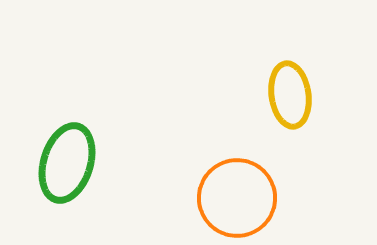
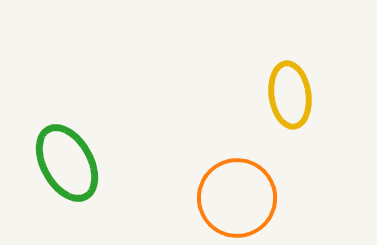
green ellipse: rotated 46 degrees counterclockwise
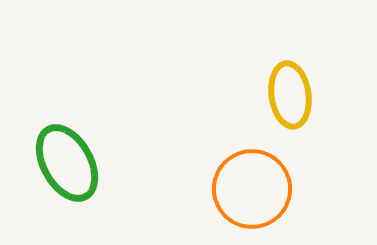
orange circle: moved 15 px right, 9 px up
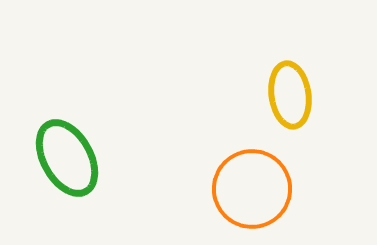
green ellipse: moved 5 px up
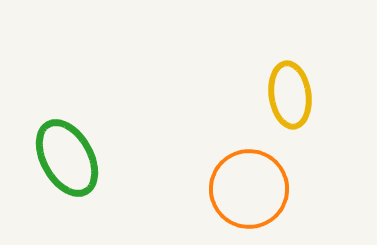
orange circle: moved 3 px left
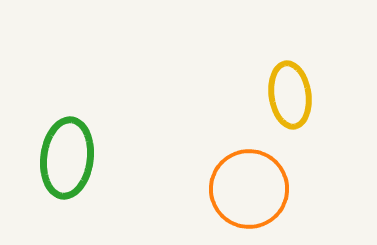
green ellipse: rotated 36 degrees clockwise
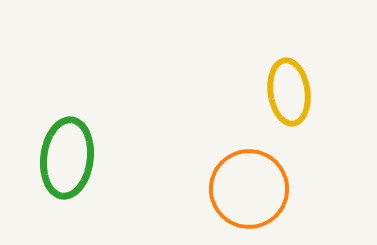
yellow ellipse: moved 1 px left, 3 px up
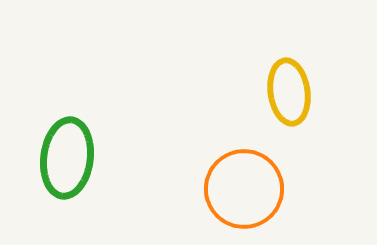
orange circle: moved 5 px left
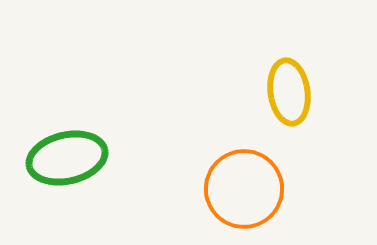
green ellipse: rotated 70 degrees clockwise
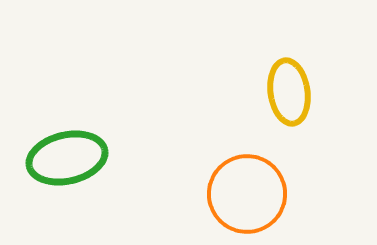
orange circle: moved 3 px right, 5 px down
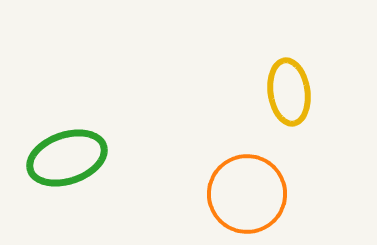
green ellipse: rotated 6 degrees counterclockwise
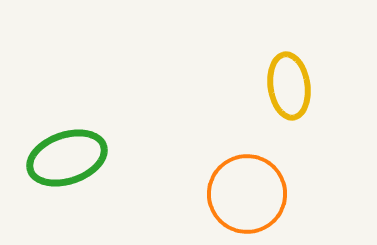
yellow ellipse: moved 6 px up
